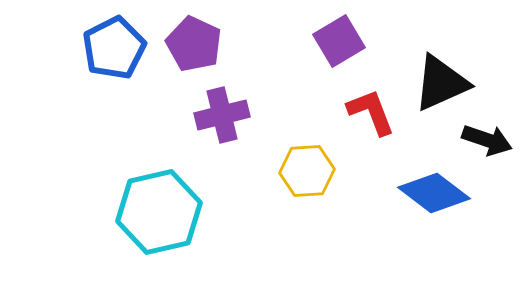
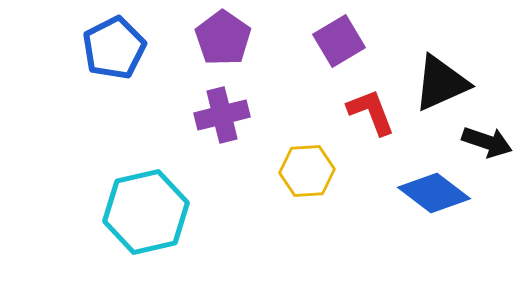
purple pentagon: moved 29 px right, 6 px up; rotated 10 degrees clockwise
black arrow: moved 2 px down
cyan hexagon: moved 13 px left
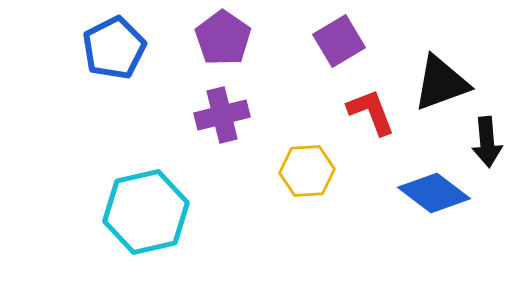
black triangle: rotated 4 degrees clockwise
black arrow: rotated 66 degrees clockwise
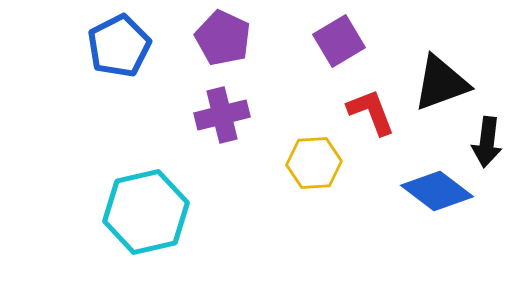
purple pentagon: rotated 10 degrees counterclockwise
blue pentagon: moved 5 px right, 2 px up
black arrow: rotated 12 degrees clockwise
yellow hexagon: moved 7 px right, 8 px up
blue diamond: moved 3 px right, 2 px up
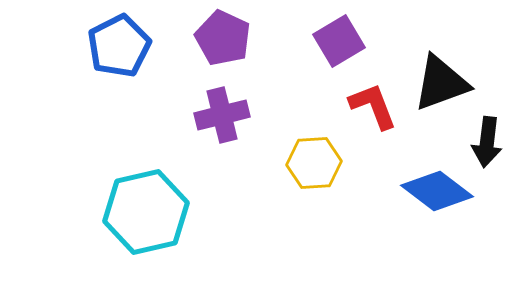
red L-shape: moved 2 px right, 6 px up
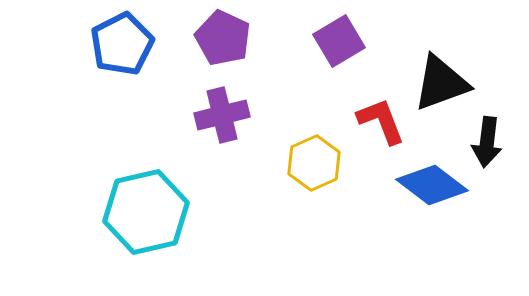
blue pentagon: moved 3 px right, 2 px up
red L-shape: moved 8 px right, 15 px down
yellow hexagon: rotated 20 degrees counterclockwise
blue diamond: moved 5 px left, 6 px up
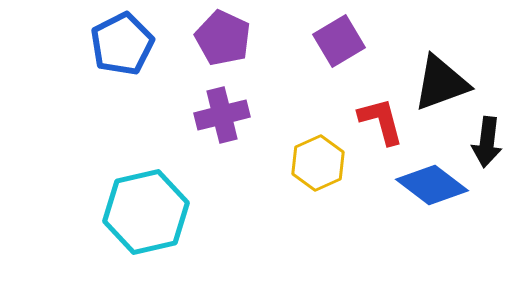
red L-shape: rotated 6 degrees clockwise
yellow hexagon: moved 4 px right
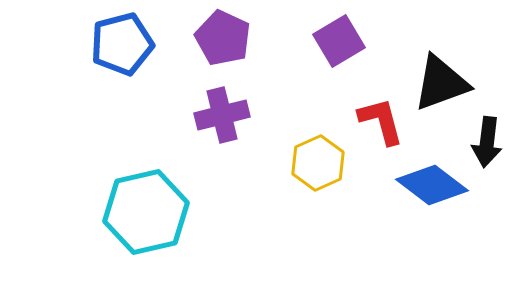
blue pentagon: rotated 12 degrees clockwise
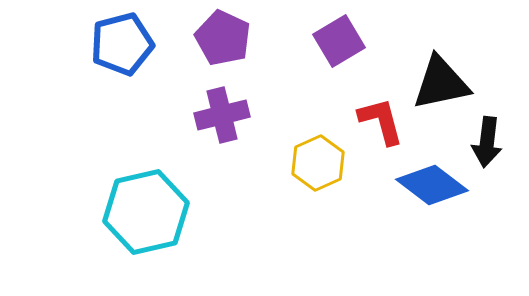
black triangle: rotated 8 degrees clockwise
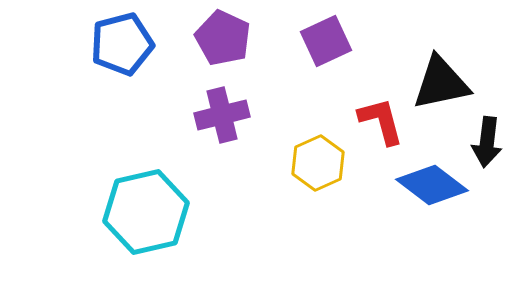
purple square: moved 13 px left; rotated 6 degrees clockwise
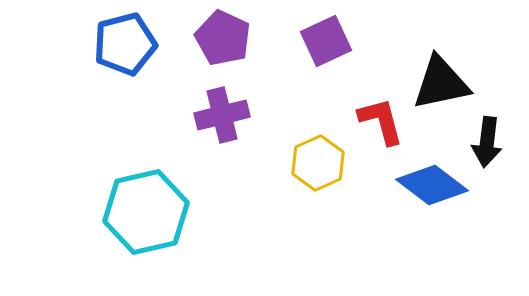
blue pentagon: moved 3 px right
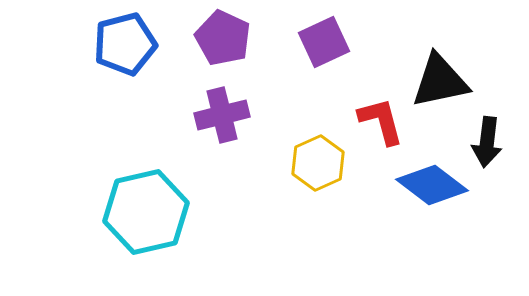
purple square: moved 2 px left, 1 px down
black triangle: moved 1 px left, 2 px up
